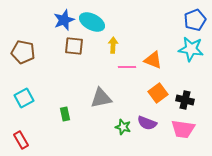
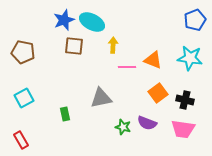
cyan star: moved 1 px left, 9 px down
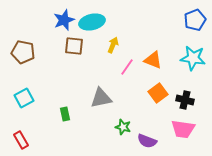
cyan ellipse: rotated 40 degrees counterclockwise
yellow arrow: rotated 21 degrees clockwise
cyan star: moved 3 px right
pink line: rotated 54 degrees counterclockwise
purple semicircle: moved 18 px down
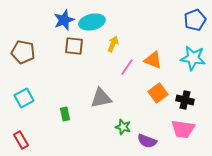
yellow arrow: moved 1 px up
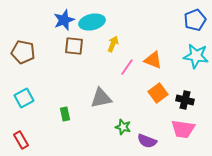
cyan star: moved 3 px right, 2 px up
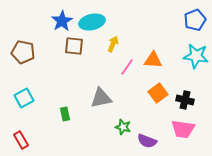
blue star: moved 2 px left, 1 px down; rotated 10 degrees counterclockwise
orange triangle: rotated 18 degrees counterclockwise
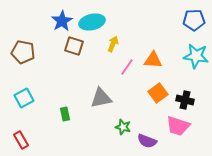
blue pentagon: moved 1 px left; rotated 20 degrees clockwise
brown square: rotated 12 degrees clockwise
pink trapezoid: moved 5 px left, 3 px up; rotated 10 degrees clockwise
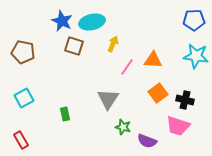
blue star: rotated 15 degrees counterclockwise
gray triangle: moved 7 px right, 1 px down; rotated 45 degrees counterclockwise
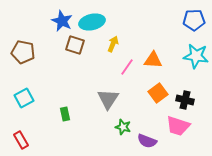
brown square: moved 1 px right, 1 px up
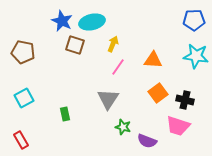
pink line: moved 9 px left
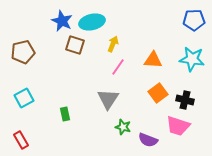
brown pentagon: rotated 25 degrees counterclockwise
cyan star: moved 4 px left, 3 px down
purple semicircle: moved 1 px right, 1 px up
